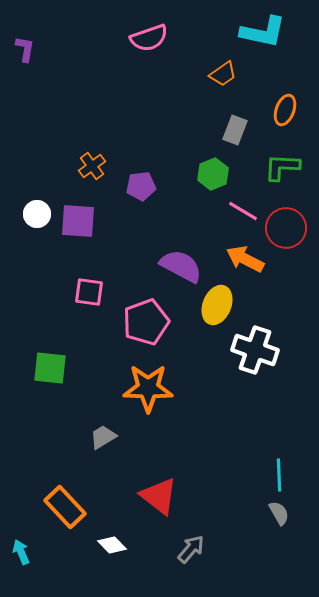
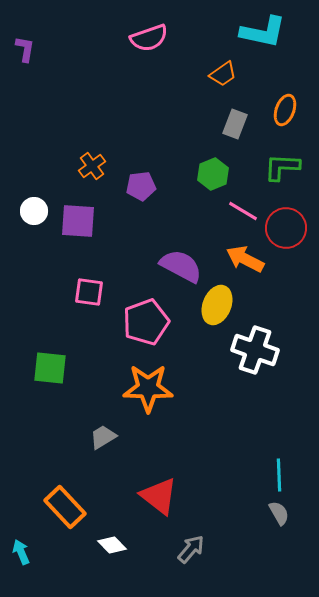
gray rectangle: moved 6 px up
white circle: moved 3 px left, 3 px up
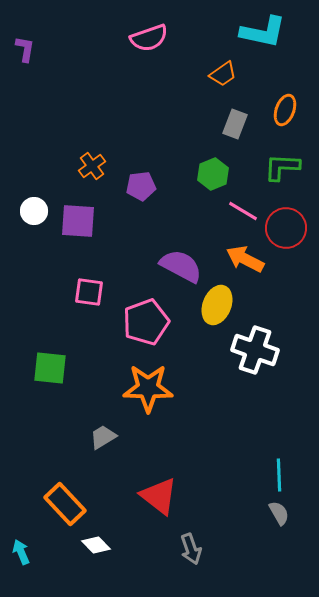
orange rectangle: moved 3 px up
white diamond: moved 16 px left
gray arrow: rotated 120 degrees clockwise
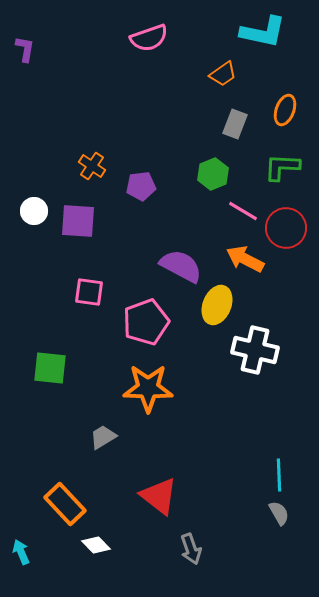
orange cross: rotated 20 degrees counterclockwise
white cross: rotated 6 degrees counterclockwise
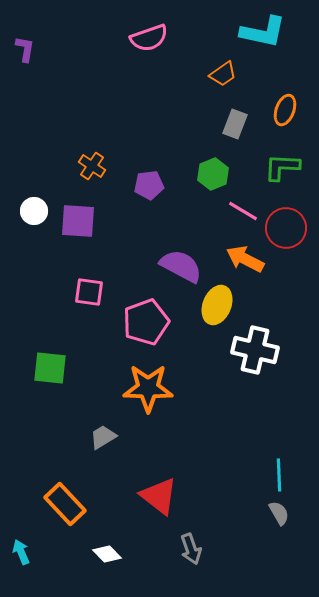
purple pentagon: moved 8 px right, 1 px up
white diamond: moved 11 px right, 9 px down
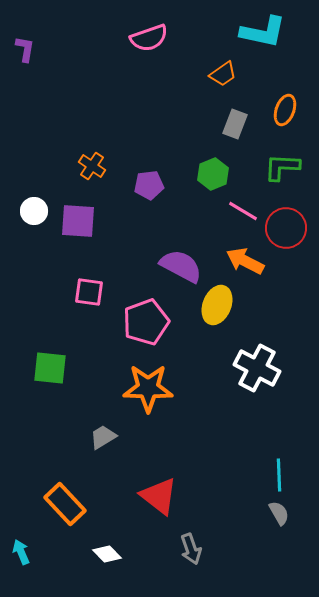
orange arrow: moved 2 px down
white cross: moved 2 px right, 18 px down; rotated 15 degrees clockwise
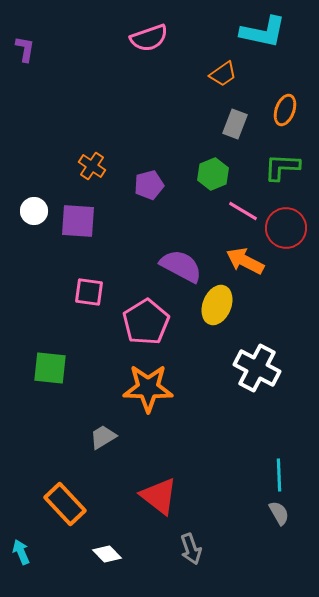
purple pentagon: rotated 8 degrees counterclockwise
pink pentagon: rotated 12 degrees counterclockwise
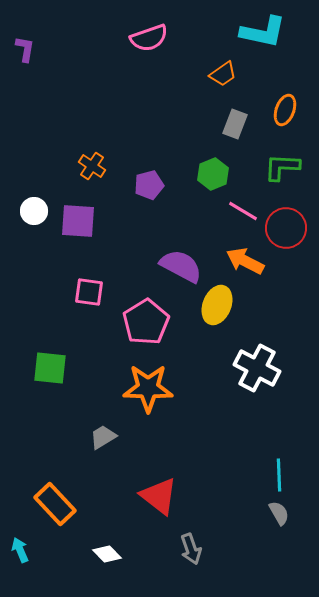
orange rectangle: moved 10 px left
cyan arrow: moved 1 px left, 2 px up
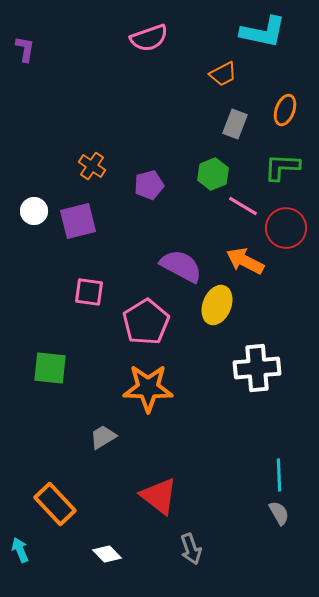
orange trapezoid: rotated 8 degrees clockwise
pink line: moved 5 px up
purple square: rotated 18 degrees counterclockwise
white cross: rotated 33 degrees counterclockwise
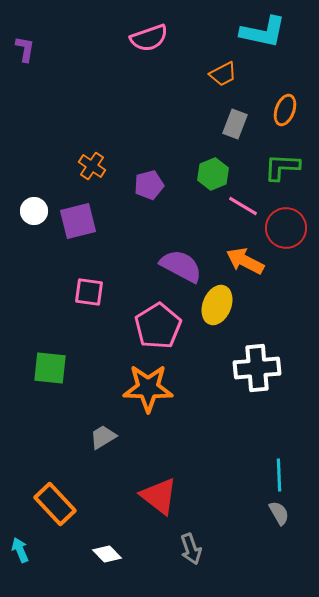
pink pentagon: moved 12 px right, 4 px down
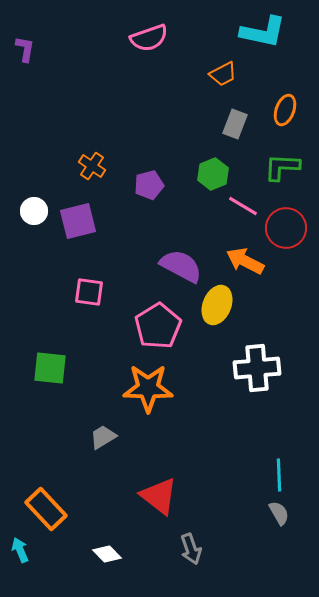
orange rectangle: moved 9 px left, 5 px down
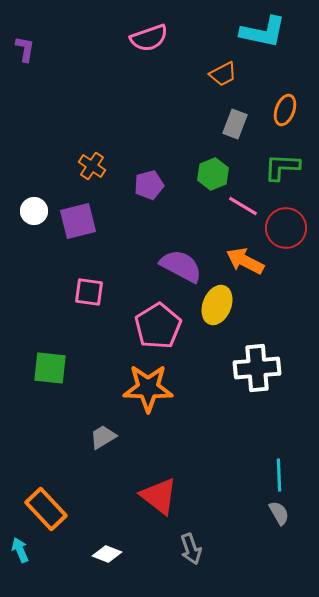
white diamond: rotated 24 degrees counterclockwise
